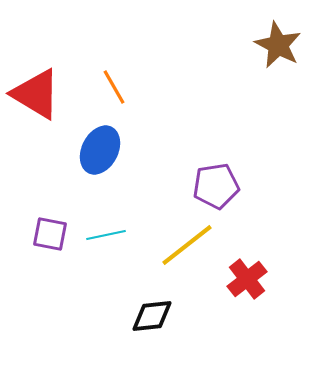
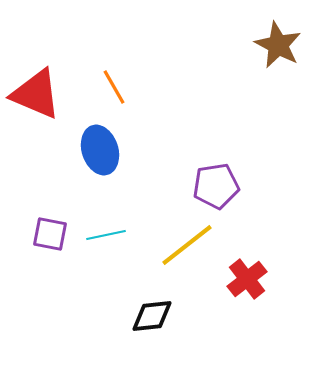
red triangle: rotated 8 degrees counterclockwise
blue ellipse: rotated 45 degrees counterclockwise
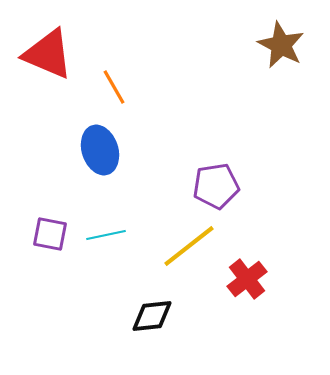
brown star: moved 3 px right
red triangle: moved 12 px right, 40 px up
yellow line: moved 2 px right, 1 px down
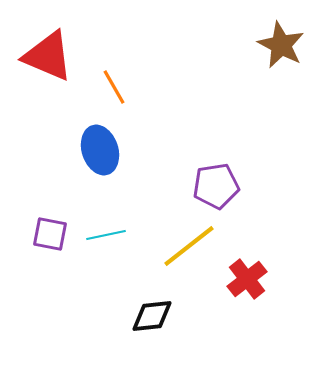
red triangle: moved 2 px down
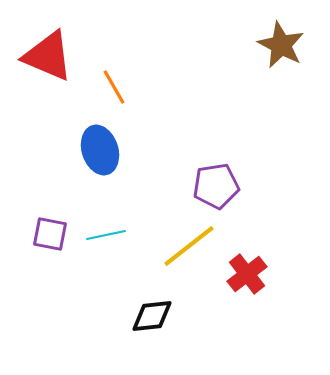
red cross: moved 5 px up
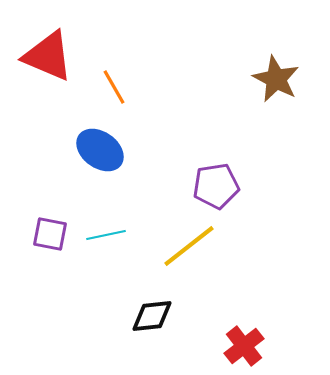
brown star: moved 5 px left, 34 px down
blue ellipse: rotated 36 degrees counterclockwise
red cross: moved 3 px left, 72 px down
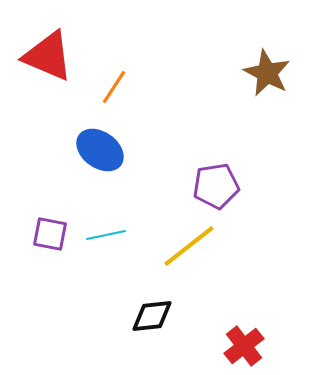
brown star: moved 9 px left, 6 px up
orange line: rotated 63 degrees clockwise
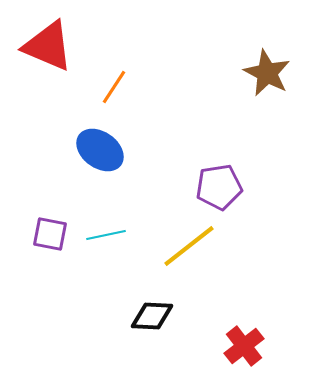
red triangle: moved 10 px up
purple pentagon: moved 3 px right, 1 px down
black diamond: rotated 9 degrees clockwise
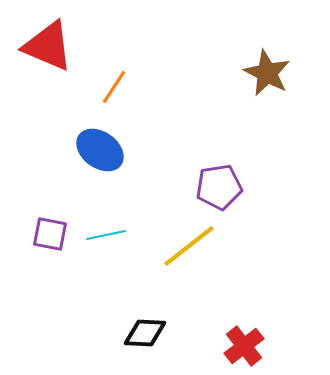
black diamond: moved 7 px left, 17 px down
